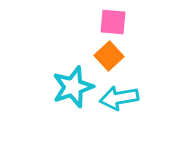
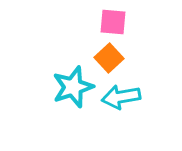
orange square: moved 2 px down
cyan arrow: moved 2 px right, 1 px up
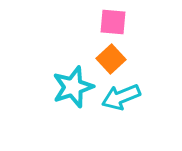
orange square: moved 2 px right, 1 px down
cyan arrow: rotated 12 degrees counterclockwise
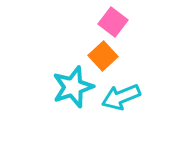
pink square: rotated 32 degrees clockwise
orange square: moved 8 px left, 3 px up
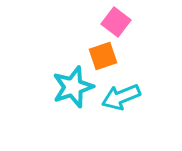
pink square: moved 3 px right
orange square: rotated 24 degrees clockwise
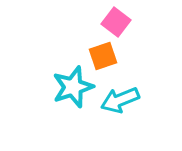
cyan arrow: moved 1 px left, 3 px down
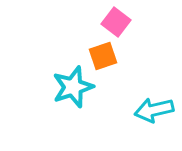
cyan arrow: moved 34 px right, 10 px down; rotated 9 degrees clockwise
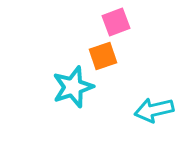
pink square: rotated 32 degrees clockwise
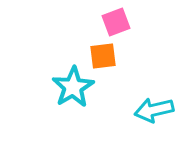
orange square: rotated 12 degrees clockwise
cyan star: rotated 12 degrees counterclockwise
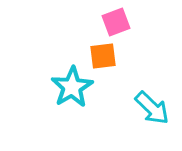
cyan star: moved 1 px left
cyan arrow: moved 2 px left, 2 px up; rotated 123 degrees counterclockwise
